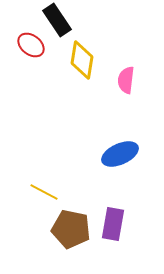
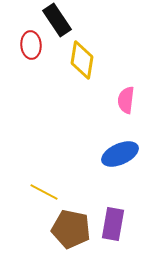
red ellipse: rotated 48 degrees clockwise
pink semicircle: moved 20 px down
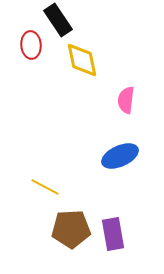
black rectangle: moved 1 px right
yellow diamond: rotated 21 degrees counterclockwise
blue ellipse: moved 2 px down
yellow line: moved 1 px right, 5 px up
purple rectangle: moved 10 px down; rotated 20 degrees counterclockwise
brown pentagon: rotated 15 degrees counterclockwise
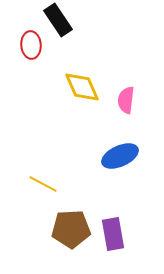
yellow diamond: moved 27 px down; rotated 12 degrees counterclockwise
yellow line: moved 2 px left, 3 px up
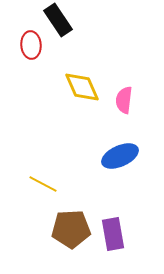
pink semicircle: moved 2 px left
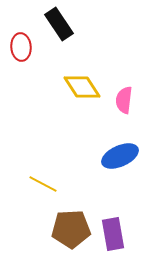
black rectangle: moved 1 px right, 4 px down
red ellipse: moved 10 px left, 2 px down
yellow diamond: rotated 9 degrees counterclockwise
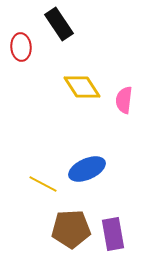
blue ellipse: moved 33 px left, 13 px down
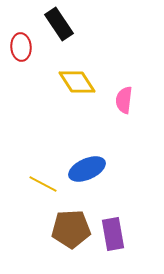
yellow diamond: moved 5 px left, 5 px up
